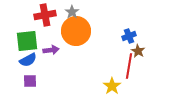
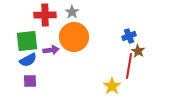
red cross: rotated 10 degrees clockwise
orange circle: moved 2 px left, 6 px down
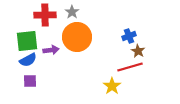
orange circle: moved 3 px right
red line: moved 1 px right, 1 px down; rotated 65 degrees clockwise
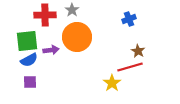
gray star: moved 2 px up
blue cross: moved 17 px up
blue semicircle: moved 1 px right
purple square: moved 1 px down
yellow star: moved 3 px up
